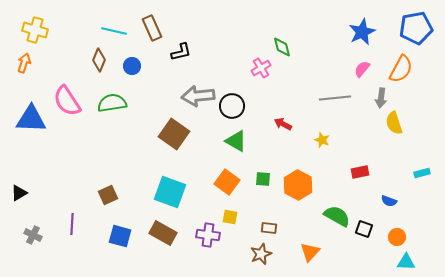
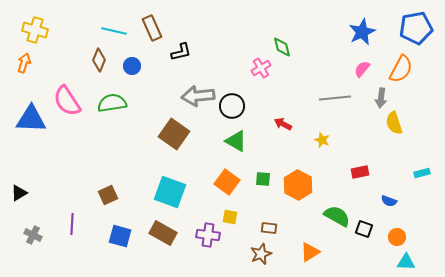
orange triangle at (310, 252): rotated 15 degrees clockwise
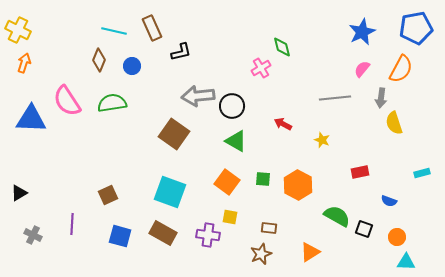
yellow cross at (35, 30): moved 17 px left; rotated 10 degrees clockwise
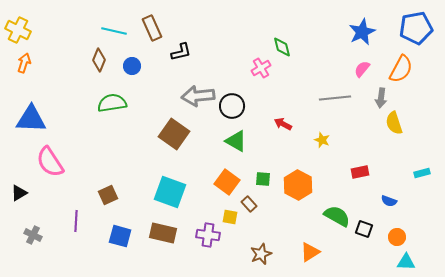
pink semicircle at (67, 101): moved 17 px left, 61 px down
purple line at (72, 224): moved 4 px right, 3 px up
brown rectangle at (269, 228): moved 20 px left, 24 px up; rotated 42 degrees clockwise
brown rectangle at (163, 233): rotated 16 degrees counterclockwise
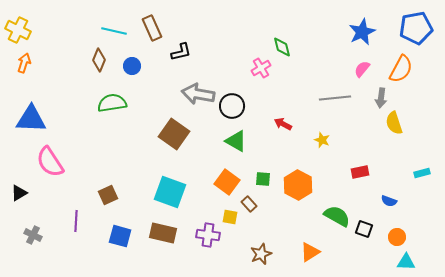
gray arrow at (198, 96): moved 2 px up; rotated 16 degrees clockwise
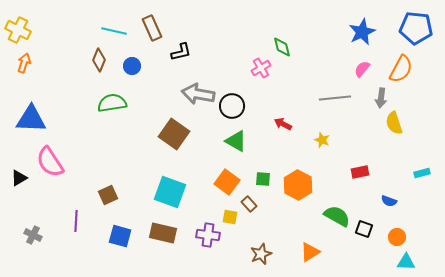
blue pentagon at (416, 28): rotated 16 degrees clockwise
black triangle at (19, 193): moved 15 px up
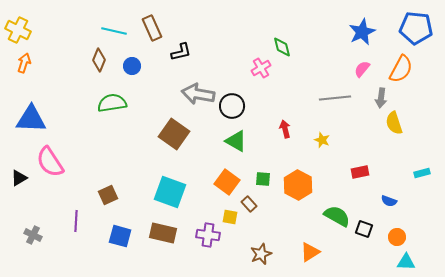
red arrow at (283, 124): moved 2 px right, 5 px down; rotated 48 degrees clockwise
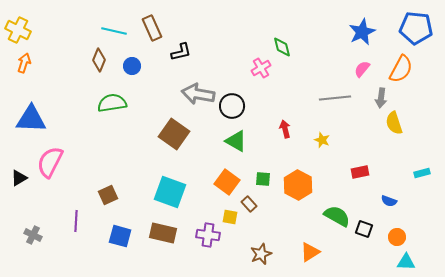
pink semicircle at (50, 162): rotated 60 degrees clockwise
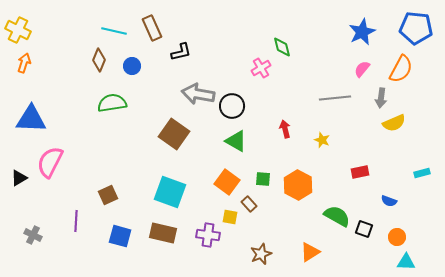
yellow semicircle at (394, 123): rotated 95 degrees counterclockwise
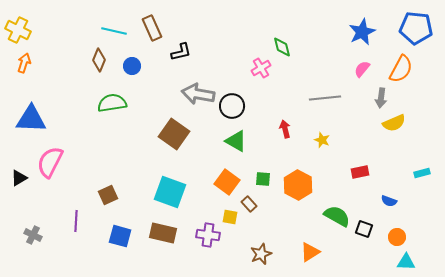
gray line at (335, 98): moved 10 px left
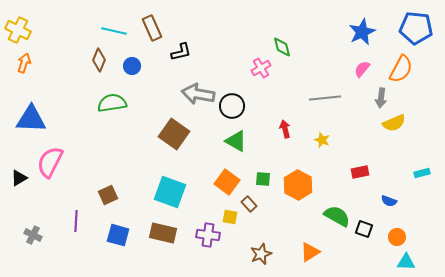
blue square at (120, 236): moved 2 px left, 1 px up
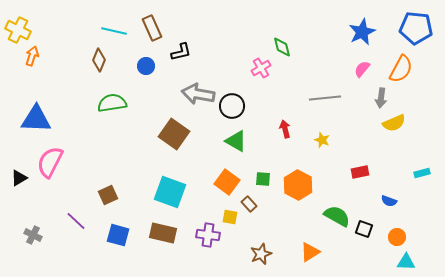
orange arrow at (24, 63): moved 8 px right, 7 px up
blue circle at (132, 66): moved 14 px right
blue triangle at (31, 119): moved 5 px right
purple line at (76, 221): rotated 50 degrees counterclockwise
